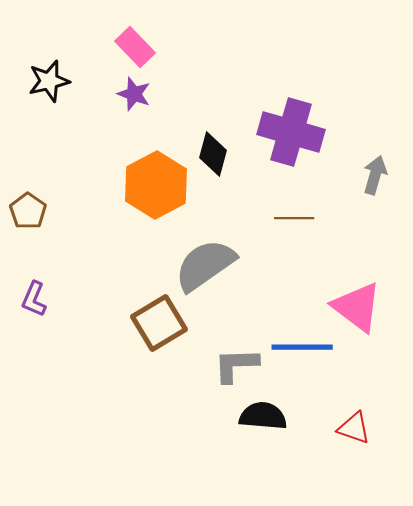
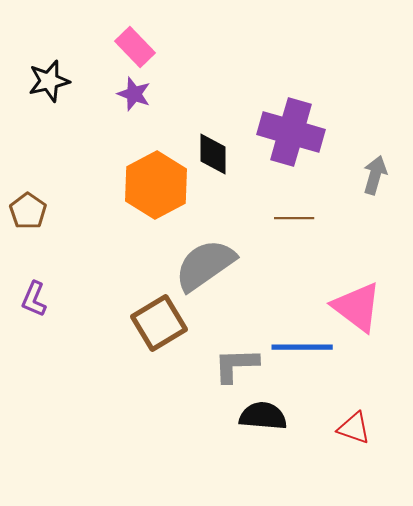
black diamond: rotated 15 degrees counterclockwise
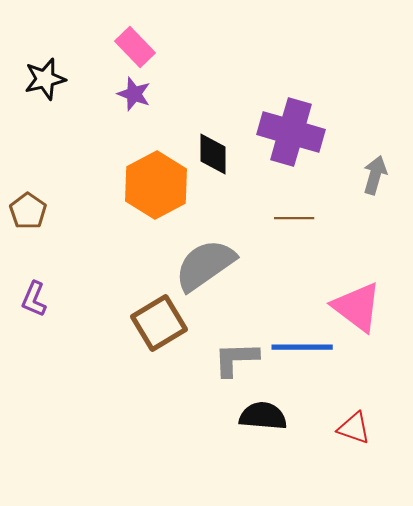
black star: moved 4 px left, 2 px up
gray L-shape: moved 6 px up
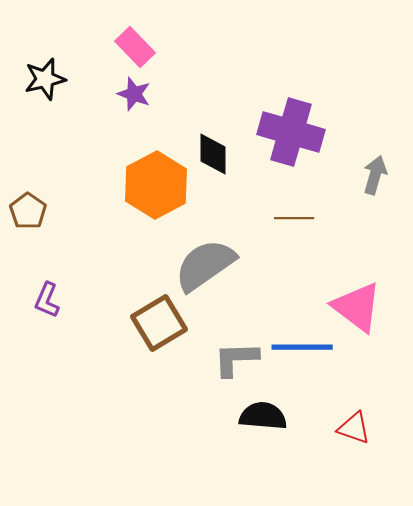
purple L-shape: moved 13 px right, 1 px down
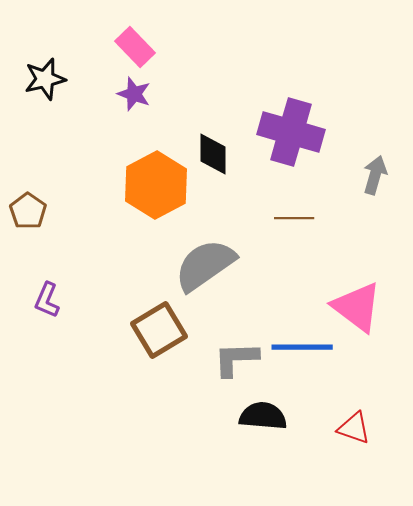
brown square: moved 7 px down
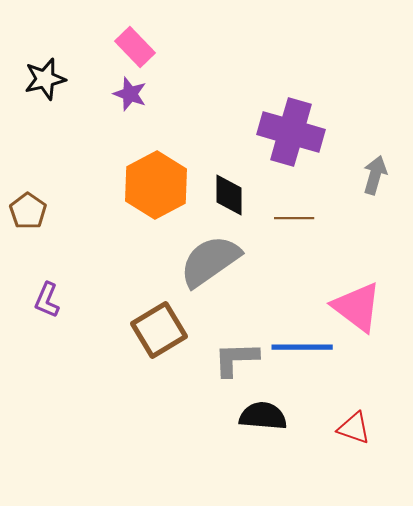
purple star: moved 4 px left
black diamond: moved 16 px right, 41 px down
gray semicircle: moved 5 px right, 4 px up
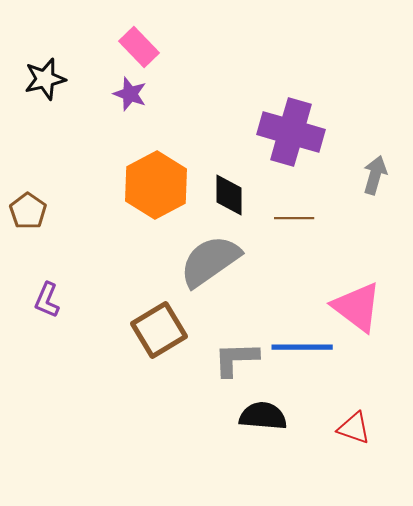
pink rectangle: moved 4 px right
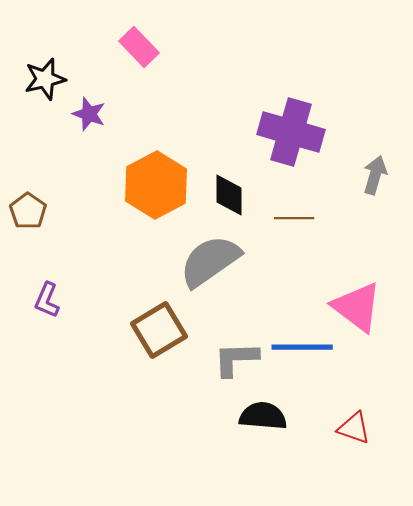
purple star: moved 41 px left, 20 px down
